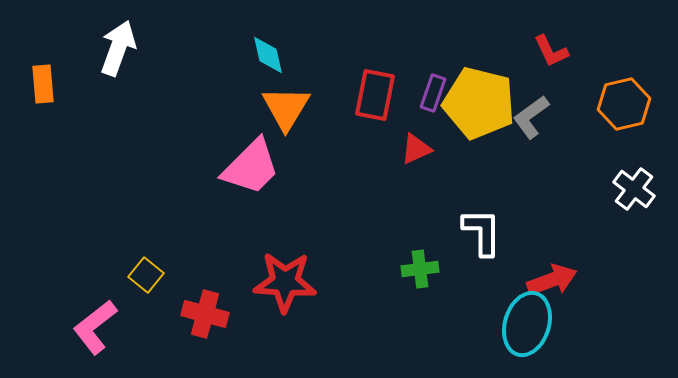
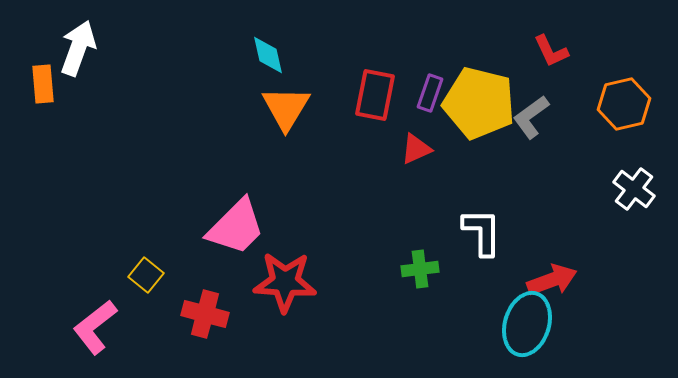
white arrow: moved 40 px left
purple rectangle: moved 3 px left
pink trapezoid: moved 15 px left, 60 px down
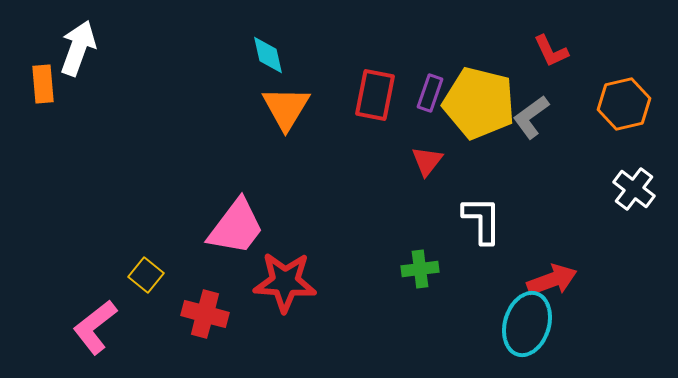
red triangle: moved 11 px right, 12 px down; rotated 28 degrees counterclockwise
pink trapezoid: rotated 8 degrees counterclockwise
white L-shape: moved 12 px up
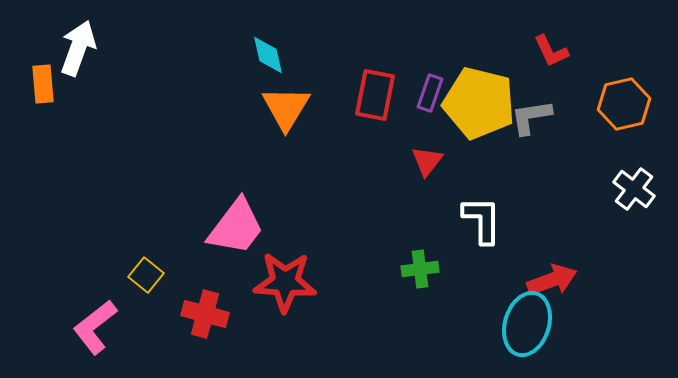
gray L-shape: rotated 27 degrees clockwise
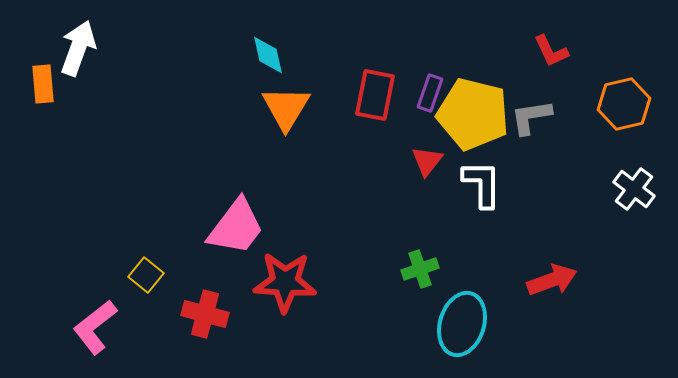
yellow pentagon: moved 6 px left, 11 px down
white L-shape: moved 36 px up
green cross: rotated 12 degrees counterclockwise
cyan ellipse: moved 65 px left
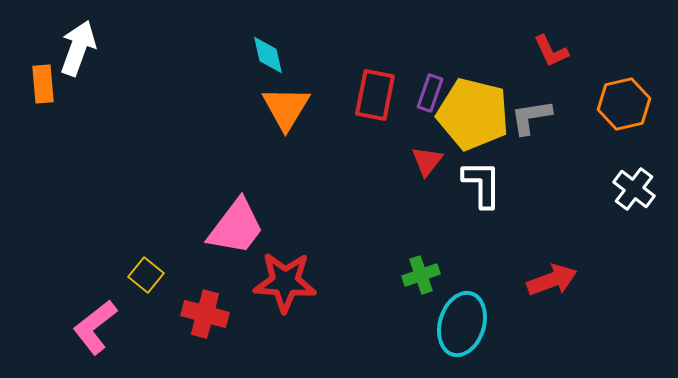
green cross: moved 1 px right, 6 px down
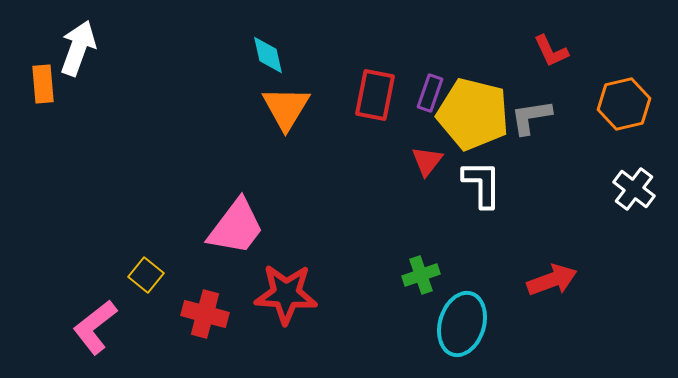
red star: moved 1 px right, 12 px down
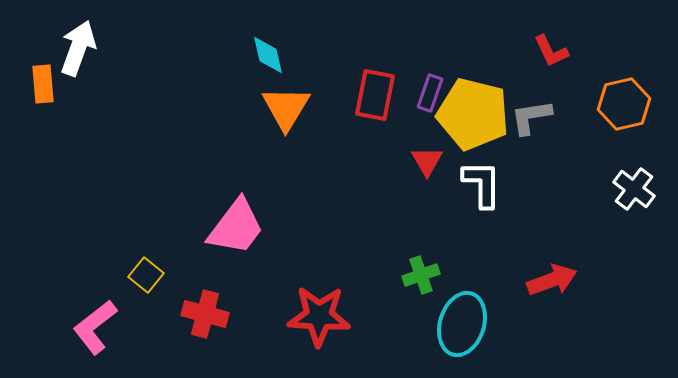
red triangle: rotated 8 degrees counterclockwise
red star: moved 33 px right, 22 px down
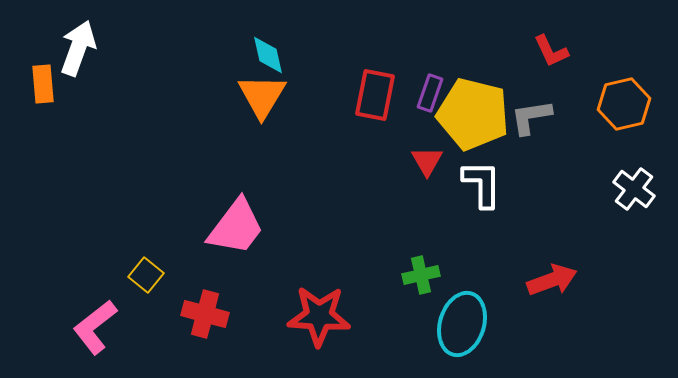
orange triangle: moved 24 px left, 12 px up
green cross: rotated 6 degrees clockwise
